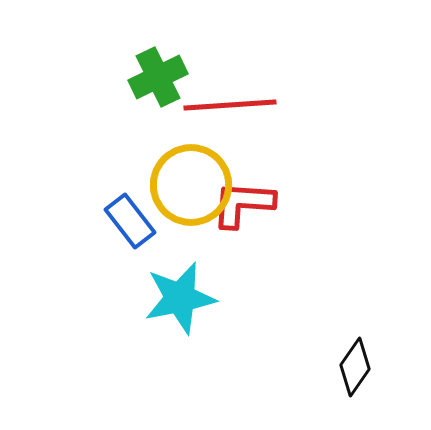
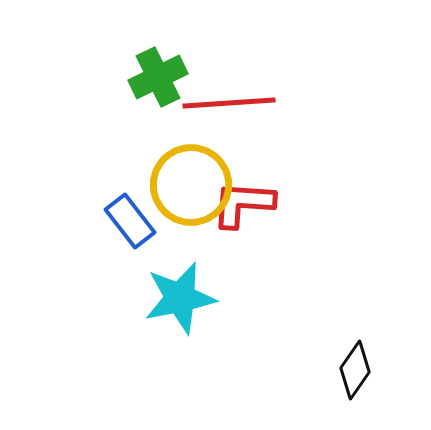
red line: moved 1 px left, 2 px up
black diamond: moved 3 px down
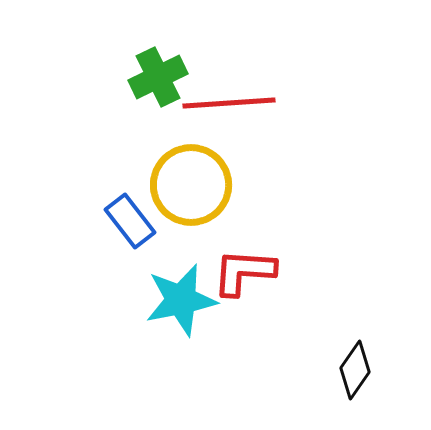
red L-shape: moved 1 px right, 68 px down
cyan star: moved 1 px right, 2 px down
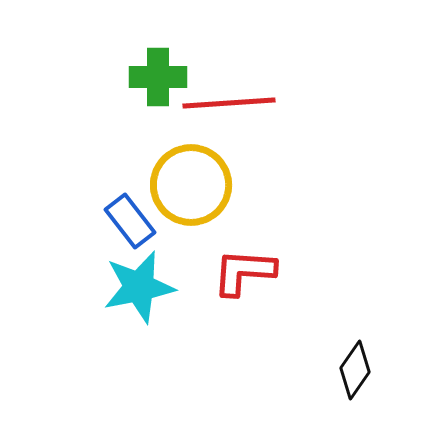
green cross: rotated 26 degrees clockwise
cyan star: moved 42 px left, 13 px up
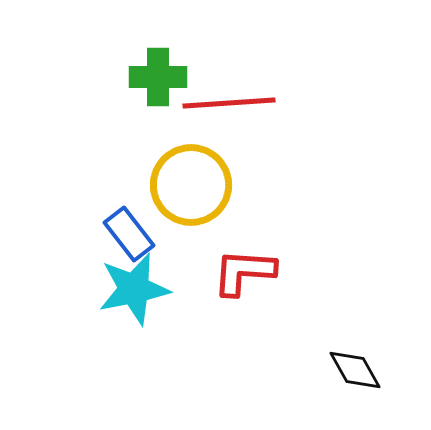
blue rectangle: moved 1 px left, 13 px down
cyan star: moved 5 px left, 2 px down
black diamond: rotated 64 degrees counterclockwise
